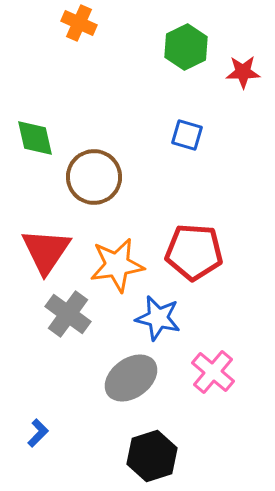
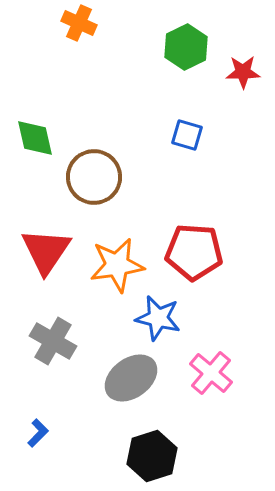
gray cross: moved 15 px left, 27 px down; rotated 6 degrees counterclockwise
pink cross: moved 2 px left, 1 px down
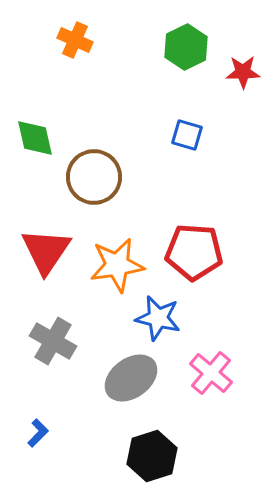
orange cross: moved 4 px left, 17 px down
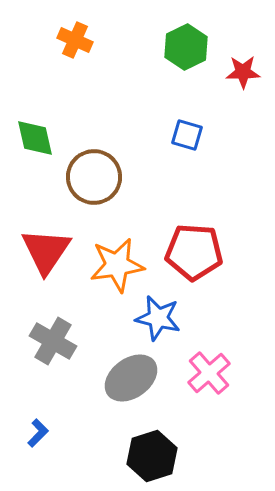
pink cross: moved 2 px left; rotated 9 degrees clockwise
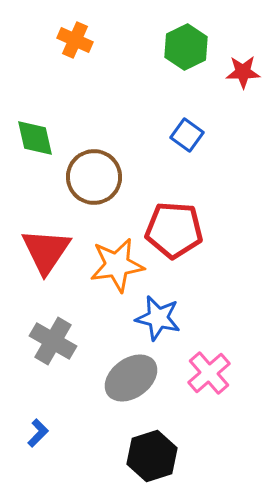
blue square: rotated 20 degrees clockwise
red pentagon: moved 20 px left, 22 px up
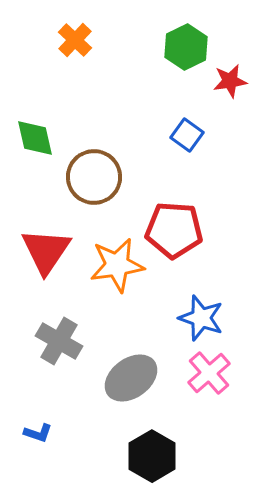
orange cross: rotated 20 degrees clockwise
red star: moved 13 px left, 9 px down; rotated 8 degrees counterclockwise
blue star: moved 43 px right; rotated 6 degrees clockwise
gray cross: moved 6 px right
blue L-shape: rotated 64 degrees clockwise
black hexagon: rotated 12 degrees counterclockwise
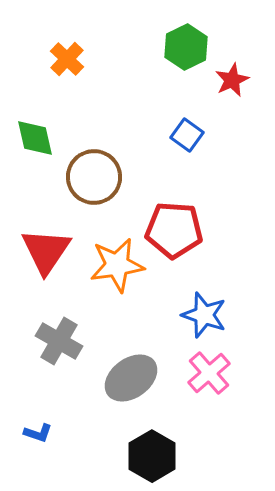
orange cross: moved 8 px left, 19 px down
red star: moved 2 px right, 1 px up; rotated 16 degrees counterclockwise
blue star: moved 3 px right, 3 px up
